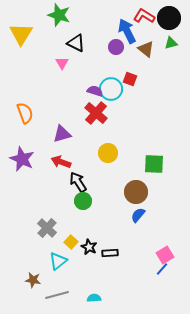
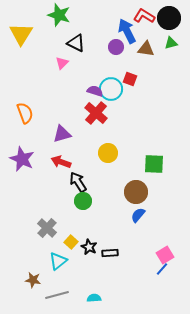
brown triangle: rotated 30 degrees counterclockwise
pink triangle: rotated 16 degrees clockwise
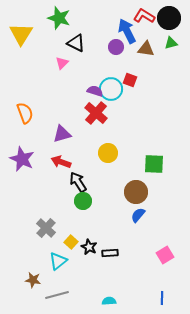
green star: moved 3 px down
red square: moved 1 px down
gray cross: moved 1 px left
blue line: moved 29 px down; rotated 40 degrees counterclockwise
cyan semicircle: moved 15 px right, 3 px down
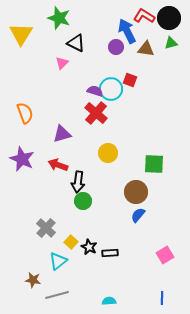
red arrow: moved 3 px left, 3 px down
black arrow: rotated 140 degrees counterclockwise
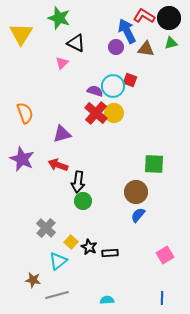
cyan circle: moved 2 px right, 3 px up
yellow circle: moved 6 px right, 40 px up
cyan semicircle: moved 2 px left, 1 px up
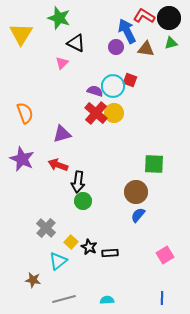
gray line: moved 7 px right, 4 px down
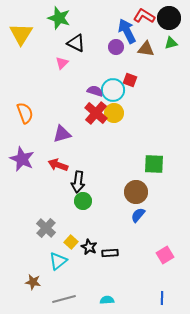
cyan circle: moved 4 px down
brown star: moved 2 px down
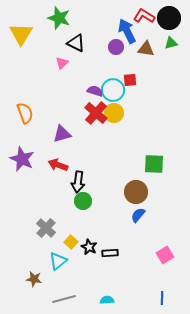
red square: rotated 24 degrees counterclockwise
brown star: moved 1 px right, 3 px up
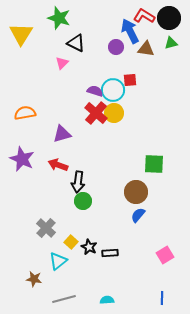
blue arrow: moved 3 px right
orange semicircle: rotated 80 degrees counterclockwise
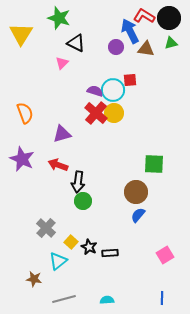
orange semicircle: rotated 80 degrees clockwise
